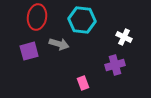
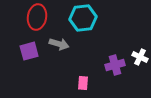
cyan hexagon: moved 1 px right, 2 px up; rotated 12 degrees counterclockwise
white cross: moved 16 px right, 20 px down
pink rectangle: rotated 24 degrees clockwise
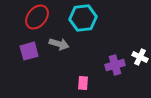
red ellipse: rotated 30 degrees clockwise
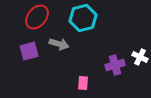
cyan hexagon: rotated 8 degrees counterclockwise
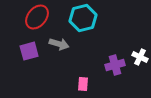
pink rectangle: moved 1 px down
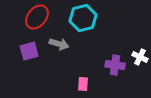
purple cross: rotated 24 degrees clockwise
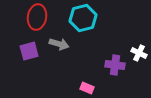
red ellipse: rotated 30 degrees counterclockwise
white cross: moved 1 px left, 4 px up
pink rectangle: moved 4 px right, 4 px down; rotated 72 degrees counterclockwise
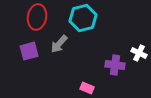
gray arrow: rotated 114 degrees clockwise
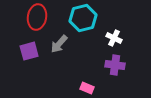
white cross: moved 25 px left, 15 px up
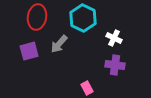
cyan hexagon: rotated 20 degrees counterclockwise
pink rectangle: rotated 40 degrees clockwise
